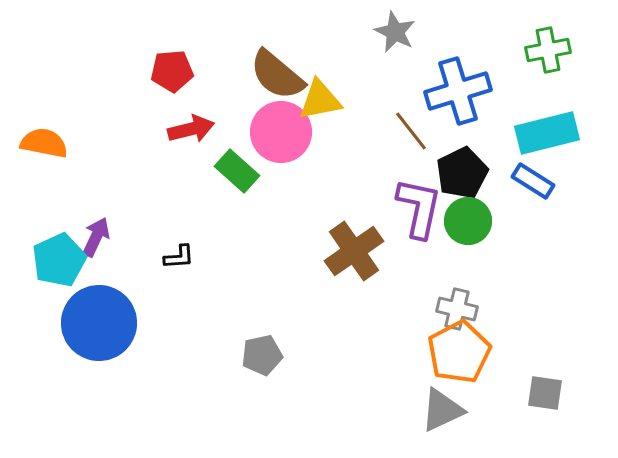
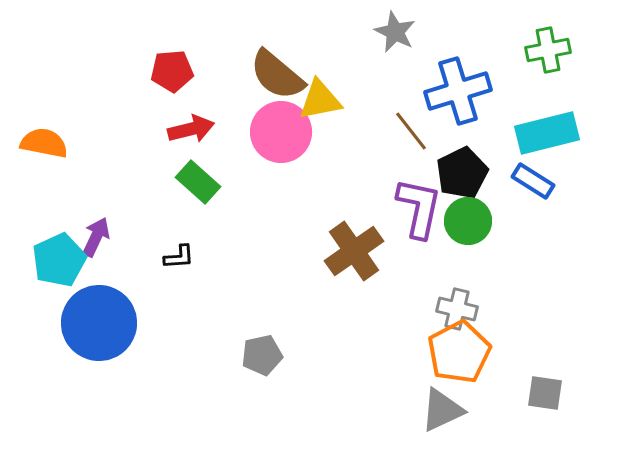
green rectangle: moved 39 px left, 11 px down
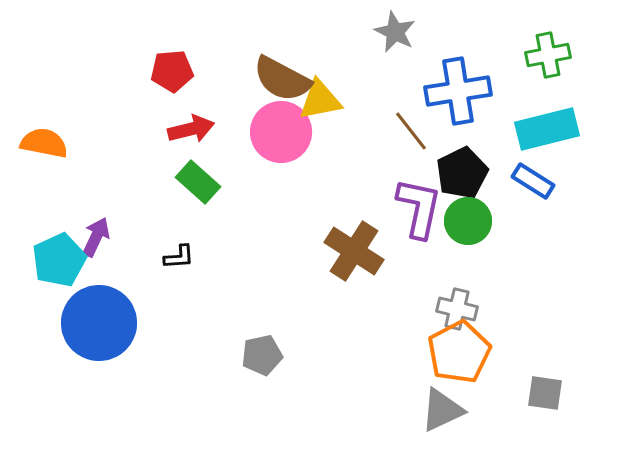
green cross: moved 5 px down
brown semicircle: moved 5 px right, 4 px down; rotated 12 degrees counterclockwise
blue cross: rotated 8 degrees clockwise
cyan rectangle: moved 4 px up
brown cross: rotated 22 degrees counterclockwise
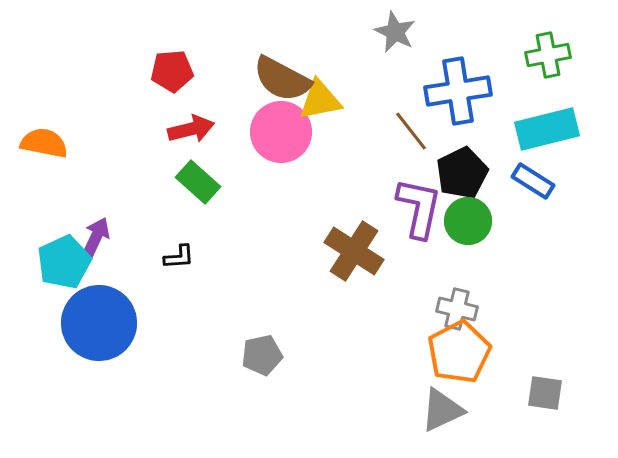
cyan pentagon: moved 5 px right, 2 px down
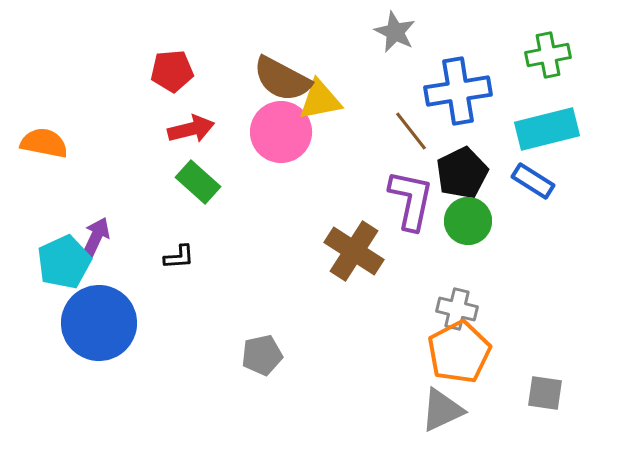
purple L-shape: moved 8 px left, 8 px up
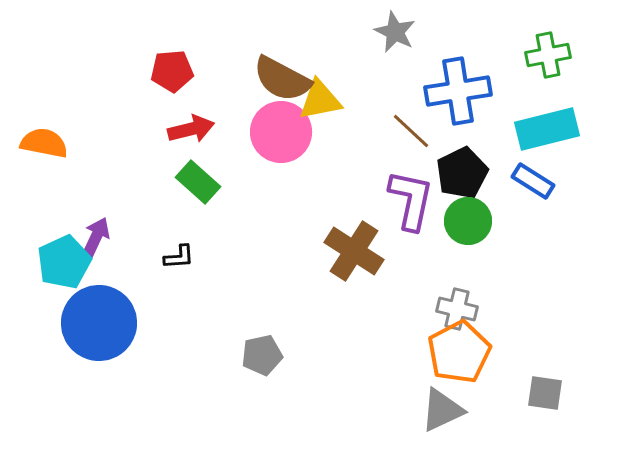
brown line: rotated 9 degrees counterclockwise
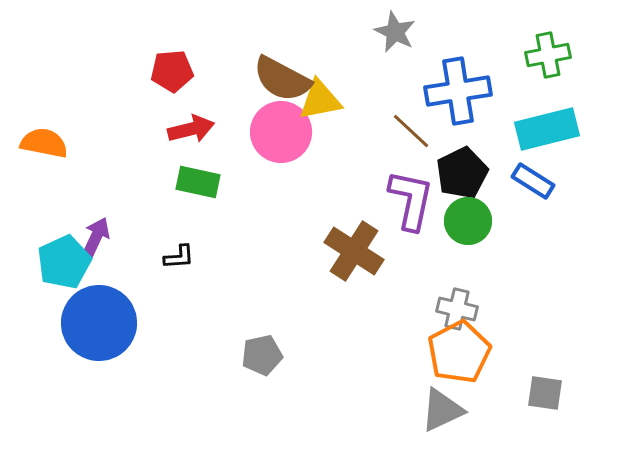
green rectangle: rotated 30 degrees counterclockwise
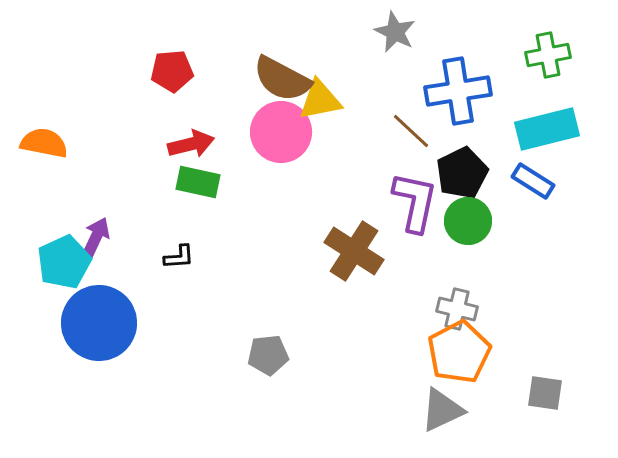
red arrow: moved 15 px down
purple L-shape: moved 4 px right, 2 px down
gray pentagon: moved 6 px right; rotated 6 degrees clockwise
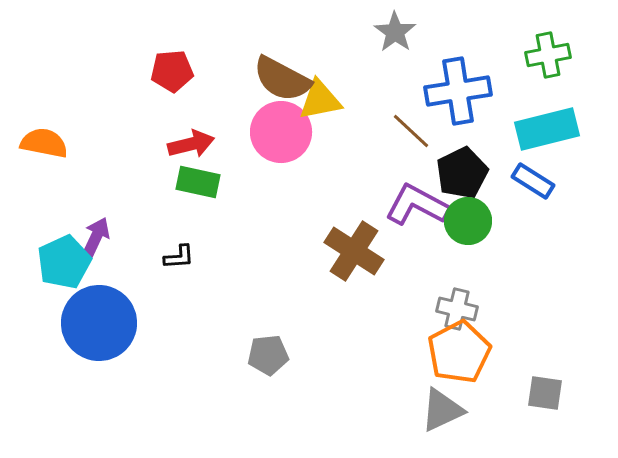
gray star: rotated 9 degrees clockwise
purple L-shape: moved 2 px right, 3 px down; rotated 74 degrees counterclockwise
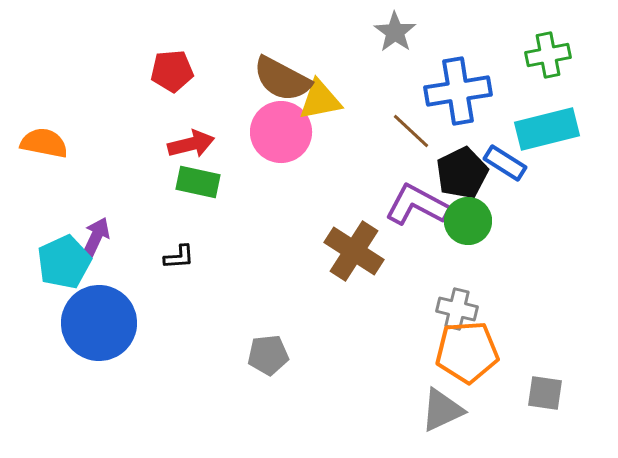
blue rectangle: moved 28 px left, 18 px up
orange pentagon: moved 8 px right; rotated 24 degrees clockwise
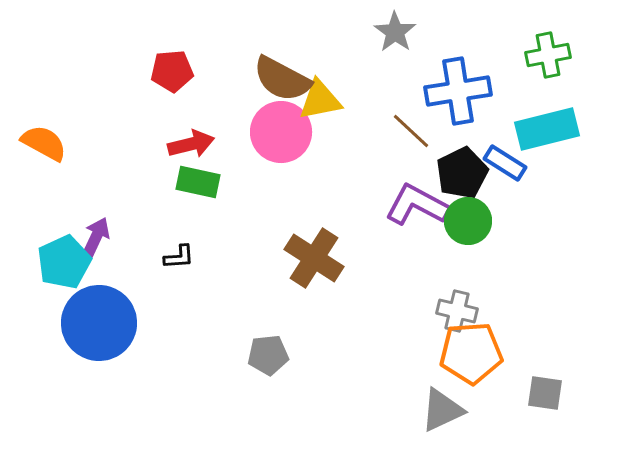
orange semicircle: rotated 18 degrees clockwise
brown cross: moved 40 px left, 7 px down
gray cross: moved 2 px down
orange pentagon: moved 4 px right, 1 px down
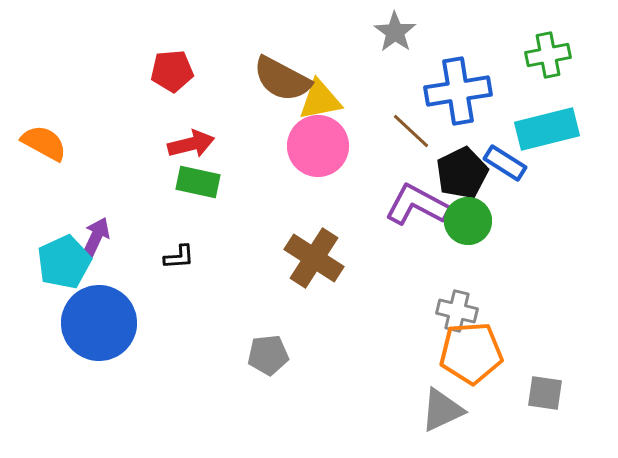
pink circle: moved 37 px right, 14 px down
